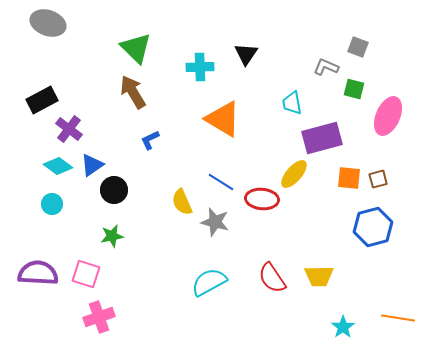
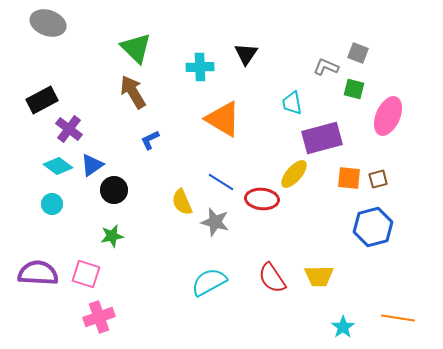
gray square: moved 6 px down
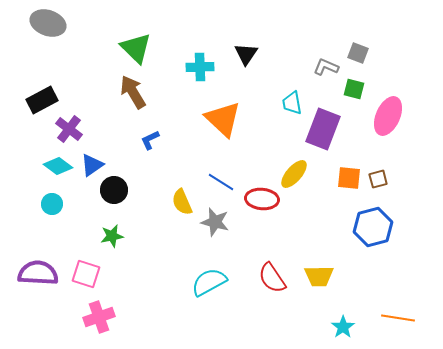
orange triangle: rotated 12 degrees clockwise
purple rectangle: moved 1 px right, 9 px up; rotated 54 degrees counterclockwise
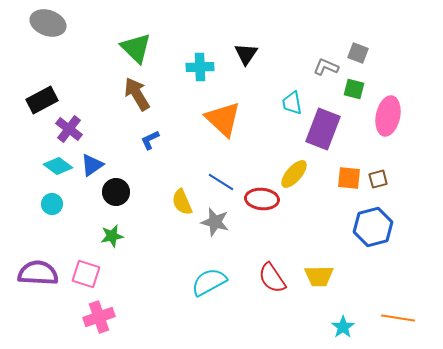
brown arrow: moved 4 px right, 2 px down
pink ellipse: rotated 12 degrees counterclockwise
black circle: moved 2 px right, 2 px down
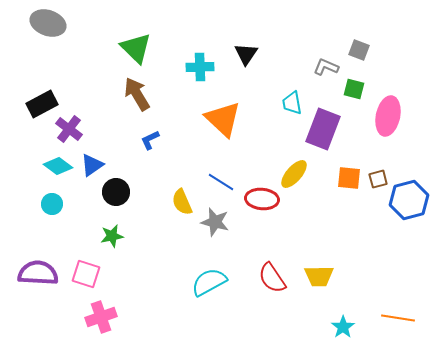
gray square: moved 1 px right, 3 px up
black rectangle: moved 4 px down
blue hexagon: moved 36 px right, 27 px up
pink cross: moved 2 px right
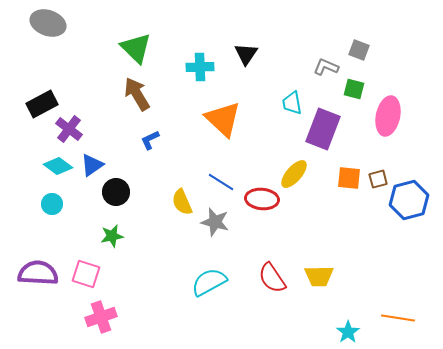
cyan star: moved 5 px right, 5 px down
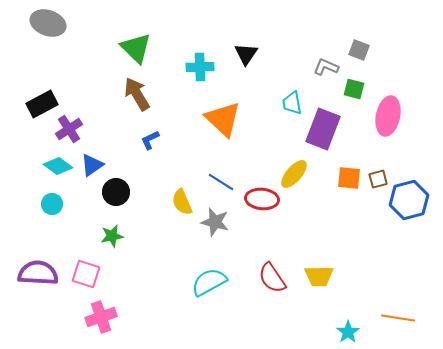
purple cross: rotated 20 degrees clockwise
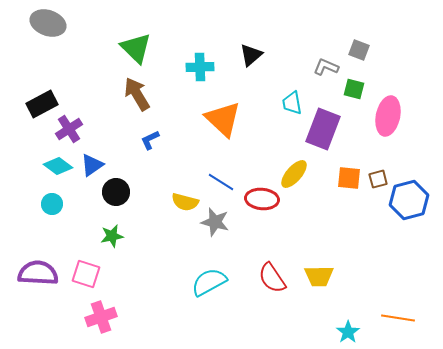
black triangle: moved 5 px right, 1 px down; rotated 15 degrees clockwise
yellow semicircle: moved 3 px right; rotated 52 degrees counterclockwise
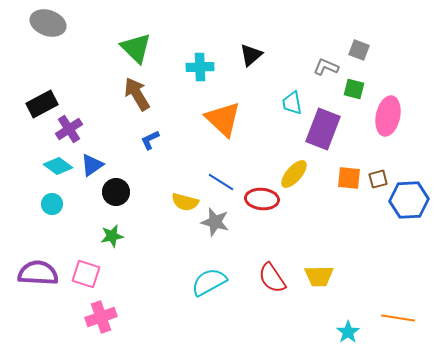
blue hexagon: rotated 12 degrees clockwise
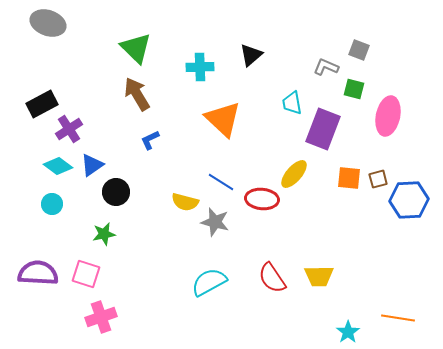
green star: moved 8 px left, 2 px up
